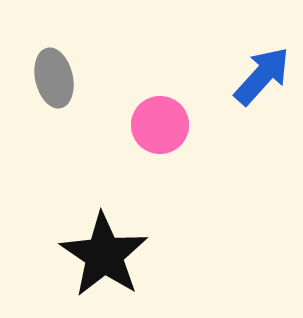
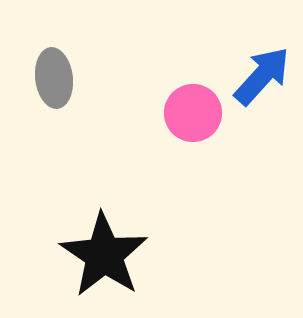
gray ellipse: rotated 6 degrees clockwise
pink circle: moved 33 px right, 12 px up
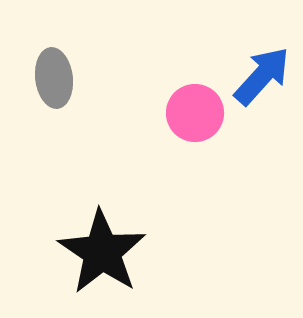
pink circle: moved 2 px right
black star: moved 2 px left, 3 px up
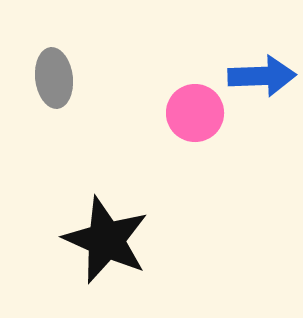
blue arrow: rotated 46 degrees clockwise
black star: moved 4 px right, 12 px up; rotated 10 degrees counterclockwise
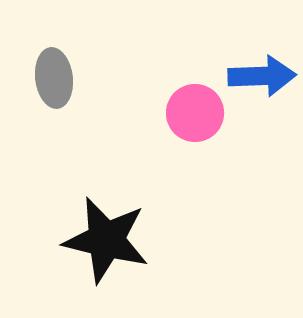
black star: rotated 10 degrees counterclockwise
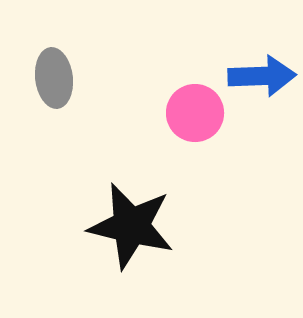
black star: moved 25 px right, 14 px up
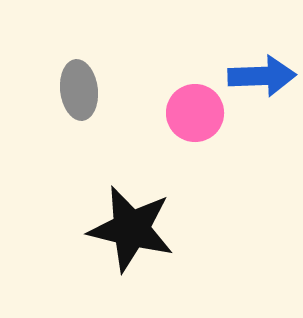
gray ellipse: moved 25 px right, 12 px down
black star: moved 3 px down
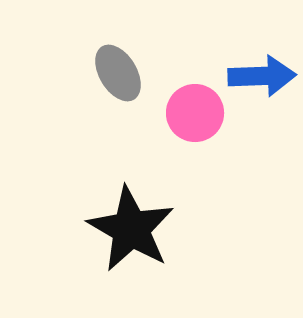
gray ellipse: moved 39 px right, 17 px up; rotated 24 degrees counterclockwise
black star: rotated 16 degrees clockwise
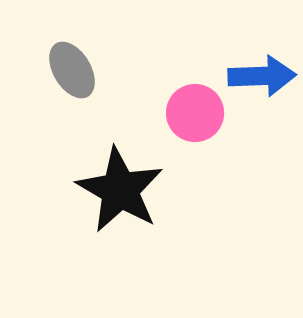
gray ellipse: moved 46 px left, 3 px up
black star: moved 11 px left, 39 px up
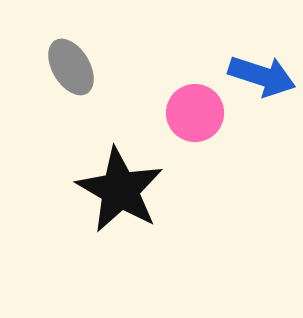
gray ellipse: moved 1 px left, 3 px up
blue arrow: rotated 20 degrees clockwise
